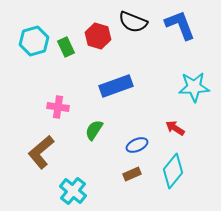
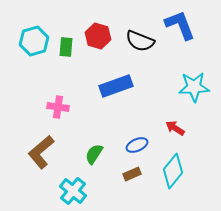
black semicircle: moved 7 px right, 19 px down
green rectangle: rotated 30 degrees clockwise
green semicircle: moved 24 px down
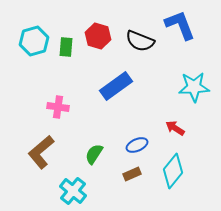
blue rectangle: rotated 16 degrees counterclockwise
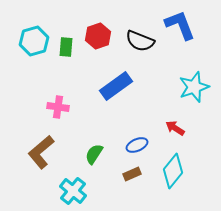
red hexagon: rotated 25 degrees clockwise
cyan star: rotated 16 degrees counterclockwise
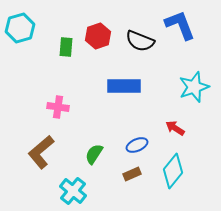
cyan hexagon: moved 14 px left, 13 px up
blue rectangle: moved 8 px right; rotated 36 degrees clockwise
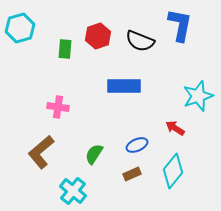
blue L-shape: rotated 32 degrees clockwise
green rectangle: moved 1 px left, 2 px down
cyan star: moved 4 px right, 9 px down
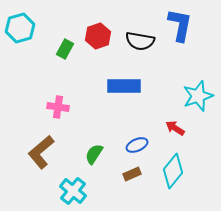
black semicircle: rotated 12 degrees counterclockwise
green rectangle: rotated 24 degrees clockwise
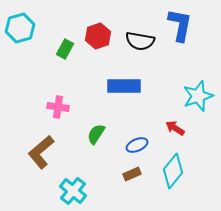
green semicircle: moved 2 px right, 20 px up
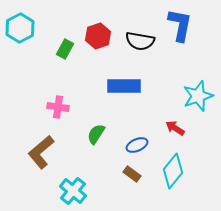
cyan hexagon: rotated 12 degrees counterclockwise
brown rectangle: rotated 60 degrees clockwise
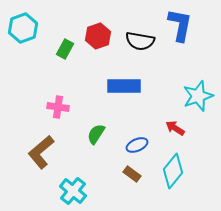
cyan hexagon: moved 3 px right; rotated 8 degrees clockwise
